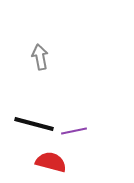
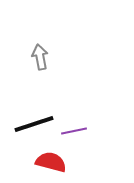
black line: rotated 33 degrees counterclockwise
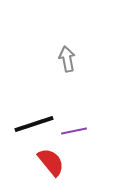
gray arrow: moved 27 px right, 2 px down
red semicircle: rotated 36 degrees clockwise
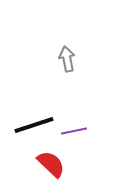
black line: moved 1 px down
red semicircle: moved 2 px down; rotated 8 degrees counterclockwise
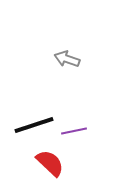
gray arrow: rotated 60 degrees counterclockwise
red semicircle: moved 1 px left, 1 px up
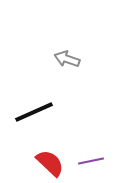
black line: moved 13 px up; rotated 6 degrees counterclockwise
purple line: moved 17 px right, 30 px down
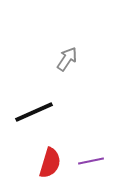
gray arrow: rotated 105 degrees clockwise
red semicircle: rotated 64 degrees clockwise
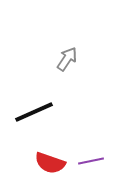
red semicircle: rotated 92 degrees clockwise
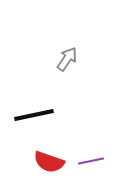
black line: moved 3 px down; rotated 12 degrees clockwise
red semicircle: moved 1 px left, 1 px up
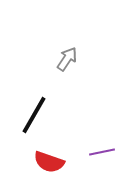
black line: rotated 48 degrees counterclockwise
purple line: moved 11 px right, 9 px up
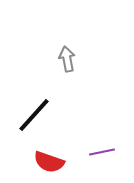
gray arrow: rotated 45 degrees counterclockwise
black line: rotated 12 degrees clockwise
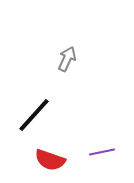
gray arrow: rotated 35 degrees clockwise
red semicircle: moved 1 px right, 2 px up
